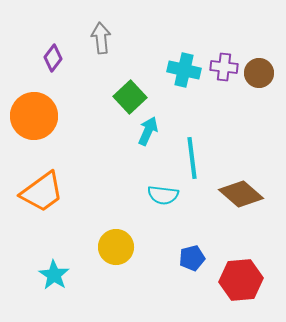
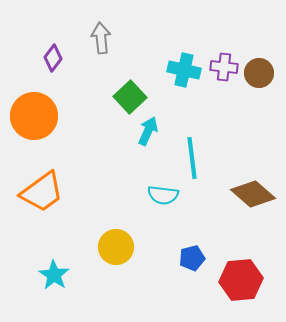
brown diamond: moved 12 px right
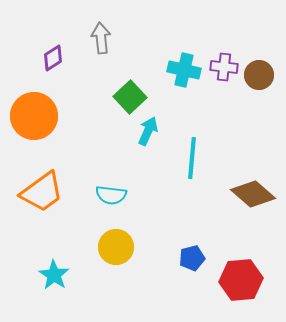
purple diamond: rotated 20 degrees clockwise
brown circle: moved 2 px down
cyan line: rotated 12 degrees clockwise
cyan semicircle: moved 52 px left
